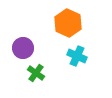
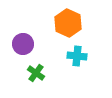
purple circle: moved 4 px up
cyan cross: rotated 18 degrees counterclockwise
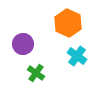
cyan cross: rotated 30 degrees clockwise
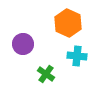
cyan cross: rotated 30 degrees counterclockwise
green cross: moved 10 px right, 1 px down
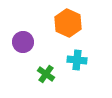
purple circle: moved 2 px up
cyan cross: moved 4 px down
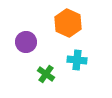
purple circle: moved 3 px right
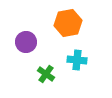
orange hexagon: rotated 24 degrees clockwise
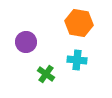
orange hexagon: moved 11 px right; rotated 20 degrees clockwise
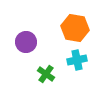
orange hexagon: moved 4 px left, 5 px down
cyan cross: rotated 18 degrees counterclockwise
